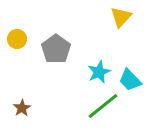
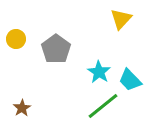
yellow triangle: moved 2 px down
yellow circle: moved 1 px left
cyan star: rotated 15 degrees counterclockwise
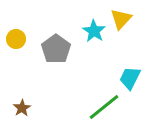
cyan star: moved 5 px left, 41 px up
cyan trapezoid: moved 2 px up; rotated 70 degrees clockwise
green line: moved 1 px right, 1 px down
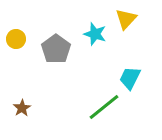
yellow triangle: moved 5 px right
cyan star: moved 1 px right, 3 px down; rotated 15 degrees counterclockwise
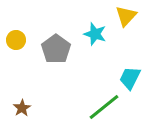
yellow triangle: moved 3 px up
yellow circle: moved 1 px down
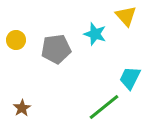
yellow triangle: rotated 25 degrees counterclockwise
gray pentagon: rotated 28 degrees clockwise
